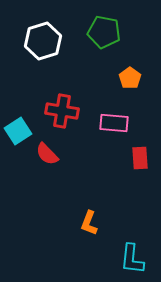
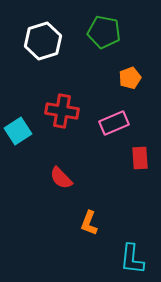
orange pentagon: rotated 15 degrees clockwise
pink rectangle: rotated 28 degrees counterclockwise
red semicircle: moved 14 px right, 24 px down
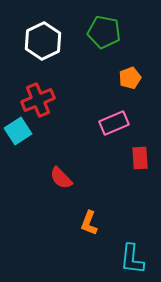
white hexagon: rotated 9 degrees counterclockwise
red cross: moved 24 px left, 11 px up; rotated 32 degrees counterclockwise
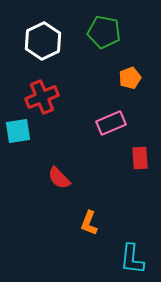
red cross: moved 4 px right, 3 px up
pink rectangle: moved 3 px left
cyan square: rotated 24 degrees clockwise
red semicircle: moved 2 px left
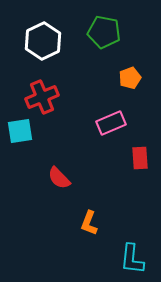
cyan square: moved 2 px right
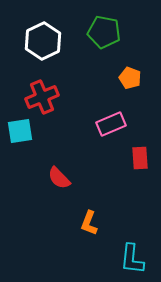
orange pentagon: rotated 30 degrees counterclockwise
pink rectangle: moved 1 px down
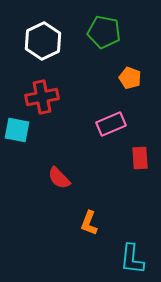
red cross: rotated 12 degrees clockwise
cyan square: moved 3 px left, 1 px up; rotated 20 degrees clockwise
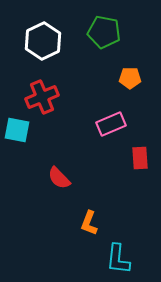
orange pentagon: rotated 20 degrees counterclockwise
red cross: rotated 12 degrees counterclockwise
cyan L-shape: moved 14 px left
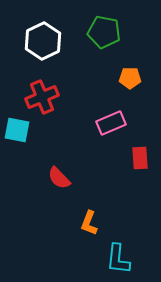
pink rectangle: moved 1 px up
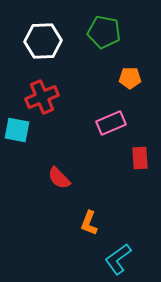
white hexagon: rotated 24 degrees clockwise
cyan L-shape: rotated 48 degrees clockwise
